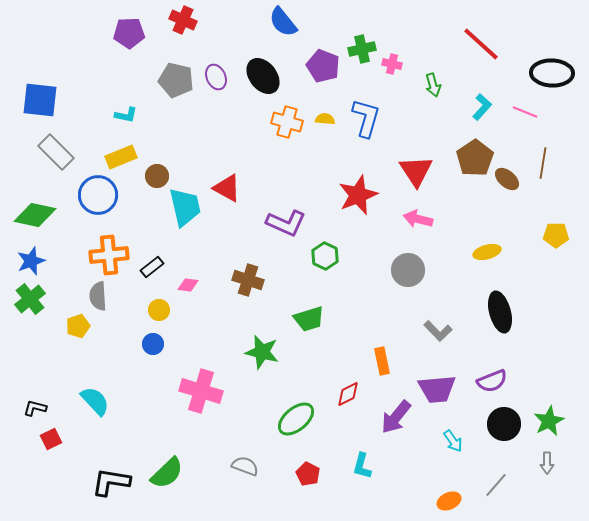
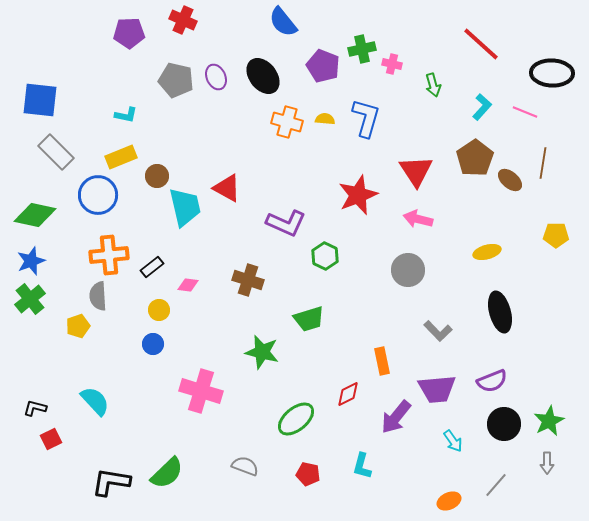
brown ellipse at (507, 179): moved 3 px right, 1 px down
red pentagon at (308, 474): rotated 15 degrees counterclockwise
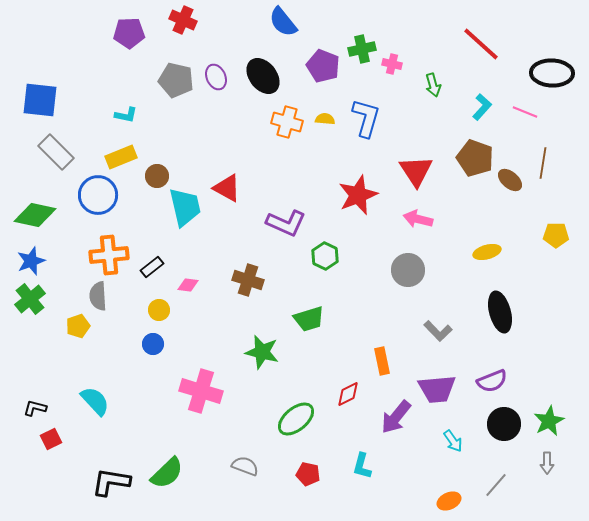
brown pentagon at (475, 158): rotated 18 degrees counterclockwise
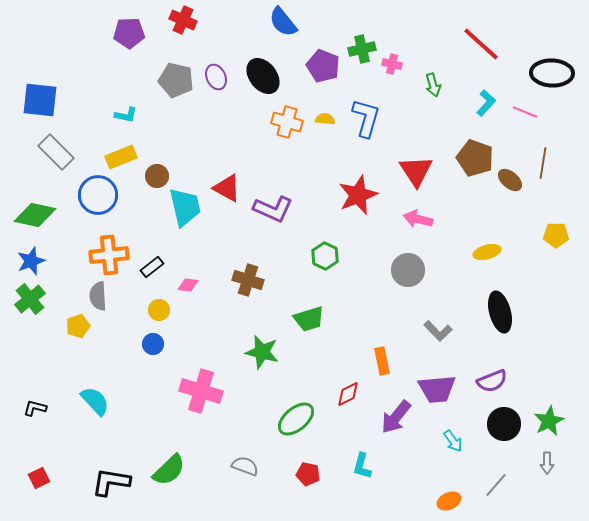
cyan L-shape at (482, 107): moved 4 px right, 4 px up
purple L-shape at (286, 223): moved 13 px left, 14 px up
red square at (51, 439): moved 12 px left, 39 px down
green semicircle at (167, 473): moved 2 px right, 3 px up
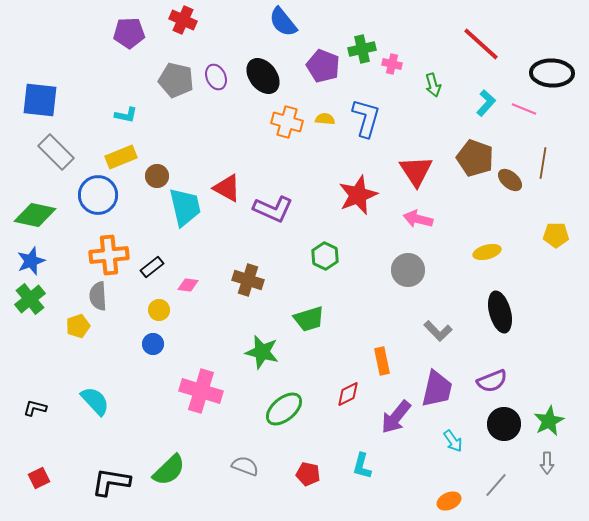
pink line at (525, 112): moved 1 px left, 3 px up
purple trapezoid at (437, 389): rotated 72 degrees counterclockwise
green ellipse at (296, 419): moved 12 px left, 10 px up
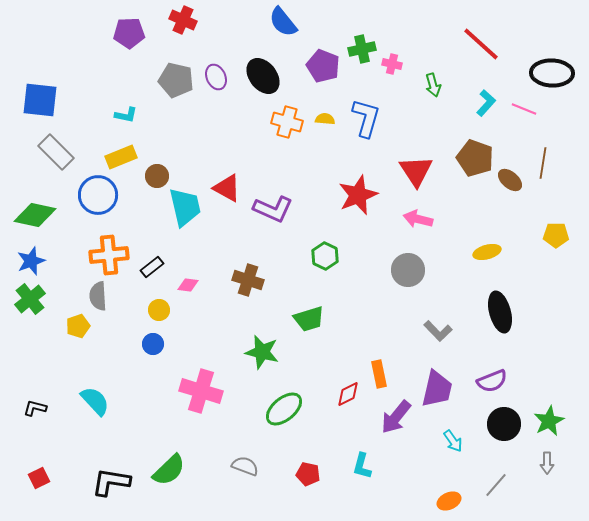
orange rectangle at (382, 361): moved 3 px left, 13 px down
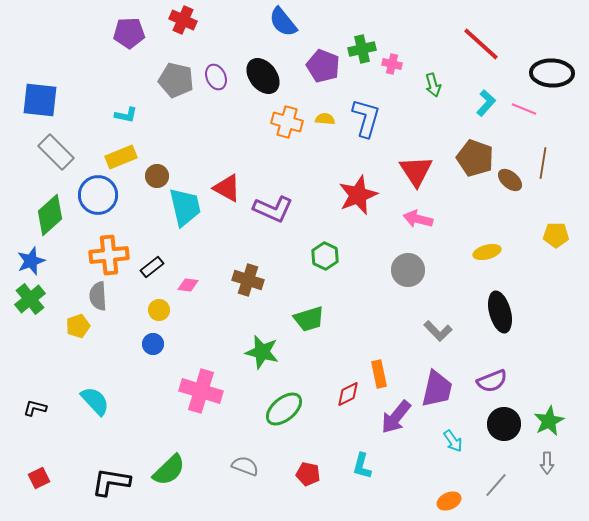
green diamond at (35, 215): moved 15 px right; rotated 54 degrees counterclockwise
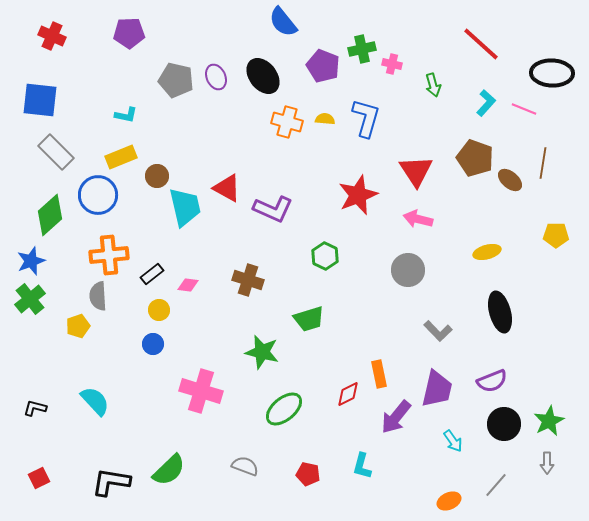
red cross at (183, 20): moved 131 px left, 16 px down
black rectangle at (152, 267): moved 7 px down
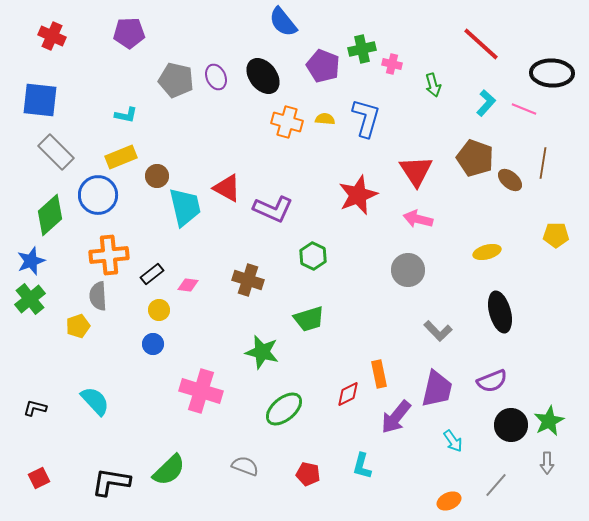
green hexagon at (325, 256): moved 12 px left
black circle at (504, 424): moved 7 px right, 1 px down
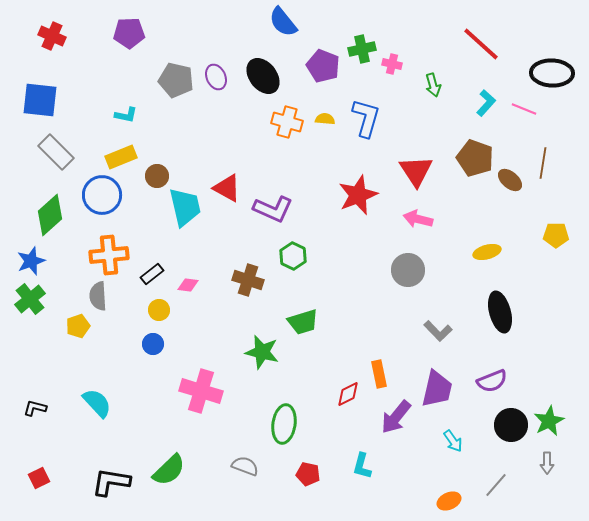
blue circle at (98, 195): moved 4 px right
green hexagon at (313, 256): moved 20 px left
green trapezoid at (309, 319): moved 6 px left, 3 px down
cyan semicircle at (95, 401): moved 2 px right, 2 px down
green ellipse at (284, 409): moved 15 px down; rotated 42 degrees counterclockwise
